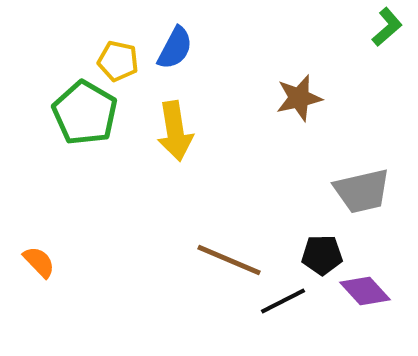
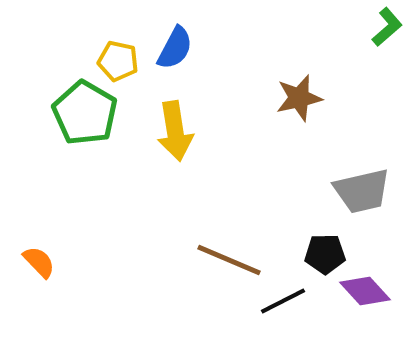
black pentagon: moved 3 px right, 1 px up
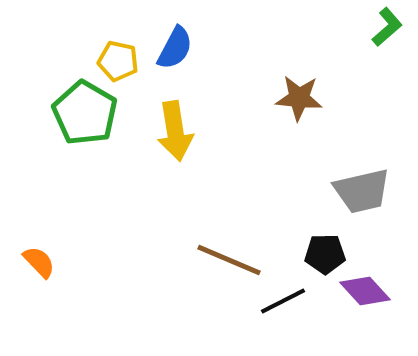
brown star: rotated 18 degrees clockwise
